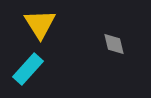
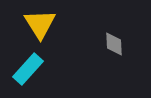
gray diamond: rotated 10 degrees clockwise
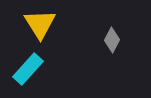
gray diamond: moved 2 px left, 4 px up; rotated 30 degrees clockwise
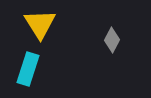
cyan rectangle: rotated 24 degrees counterclockwise
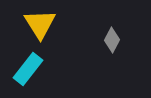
cyan rectangle: rotated 20 degrees clockwise
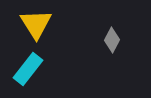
yellow triangle: moved 4 px left
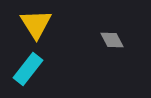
gray diamond: rotated 55 degrees counterclockwise
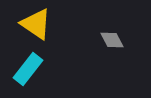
yellow triangle: rotated 24 degrees counterclockwise
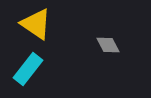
gray diamond: moved 4 px left, 5 px down
